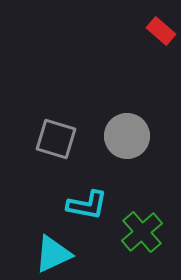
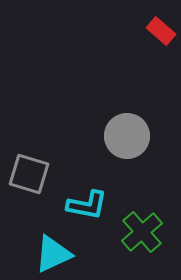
gray square: moved 27 px left, 35 px down
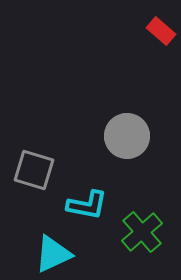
gray square: moved 5 px right, 4 px up
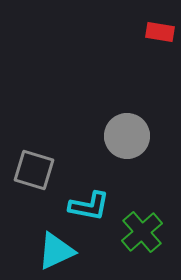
red rectangle: moved 1 px left, 1 px down; rotated 32 degrees counterclockwise
cyan L-shape: moved 2 px right, 1 px down
cyan triangle: moved 3 px right, 3 px up
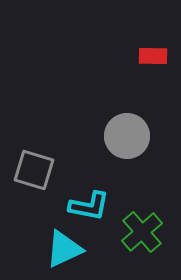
red rectangle: moved 7 px left, 24 px down; rotated 8 degrees counterclockwise
cyan triangle: moved 8 px right, 2 px up
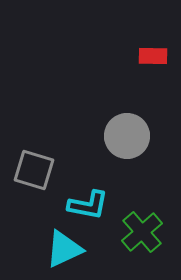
cyan L-shape: moved 1 px left, 1 px up
